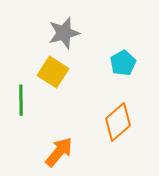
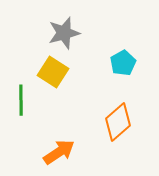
orange arrow: rotated 16 degrees clockwise
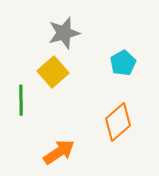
yellow square: rotated 16 degrees clockwise
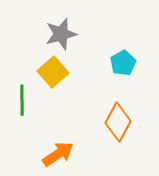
gray star: moved 3 px left, 1 px down
green line: moved 1 px right
orange diamond: rotated 21 degrees counterclockwise
orange arrow: moved 1 px left, 2 px down
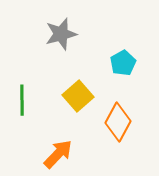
yellow square: moved 25 px right, 24 px down
orange arrow: rotated 12 degrees counterclockwise
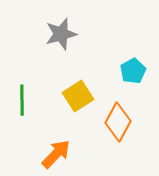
cyan pentagon: moved 10 px right, 8 px down
yellow square: rotated 8 degrees clockwise
orange arrow: moved 2 px left
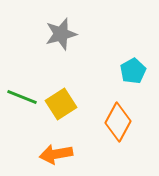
yellow square: moved 17 px left, 8 px down
green line: moved 3 px up; rotated 68 degrees counterclockwise
orange arrow: rotated 144 degrees counterclockwise
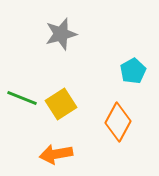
green line: moved 1 px down
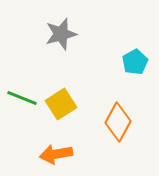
cyan pentagon: moved 2 px right, 9 px up
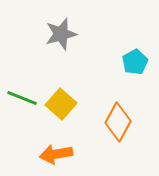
yellow square: rotated 16 degrees counterclockwise
